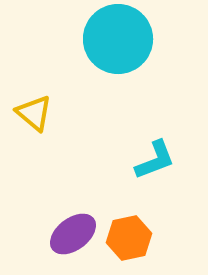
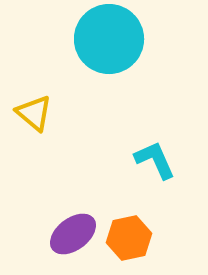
cyan circle: moved 9 px left
cyan L-shape: rotated 93 degrees counterclockwise
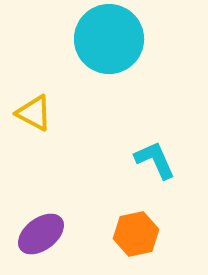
yellow triangle: rotated 12 degrees counterclockwise
purple ellipse: moved 32 px left
orange hexagon: moved 7 px right, 4 px up
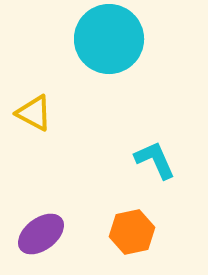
orange hexagon: moved 4 px left, 2 px up
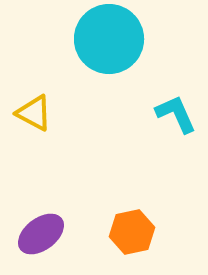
cyan L-shape: moved 21 px right, 46 px up
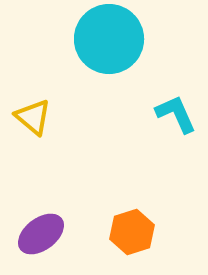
yellow triangle: moved 1 px left, 4 px down; rotated 12 degrees clockwise
orange hexagon: rotated 6 degrees counterclockwise
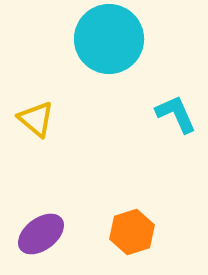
yellow triangle: moved 3 px right, 2 px down
